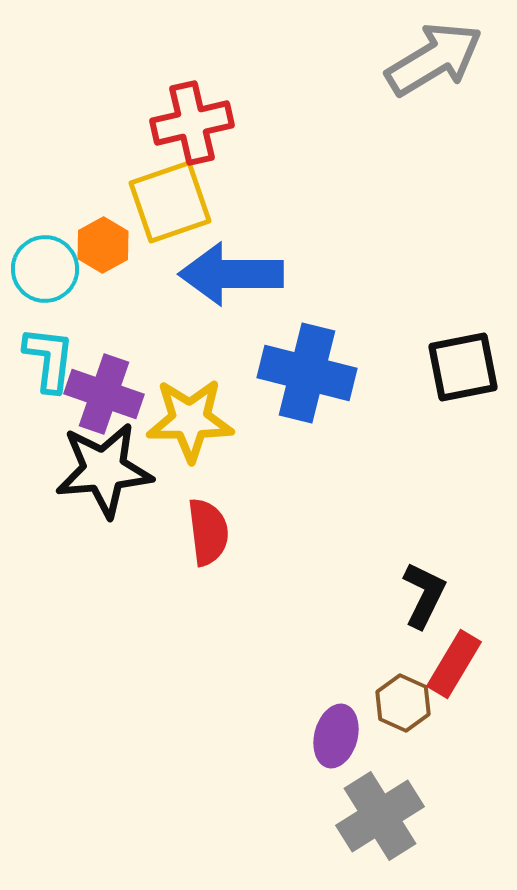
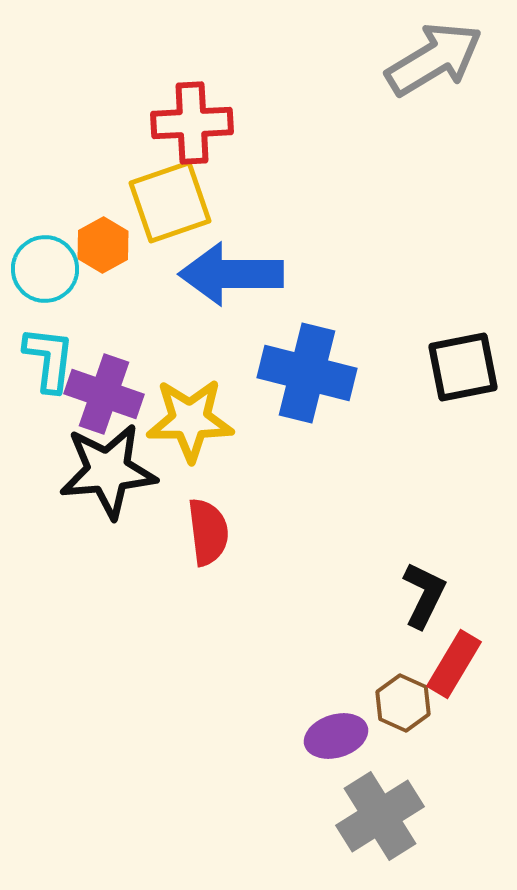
red cross: rotated 10 degrees clockwise
black star: moved 4 px right, 1 px down
purple ellipse: rotated 58 degrees clockwise
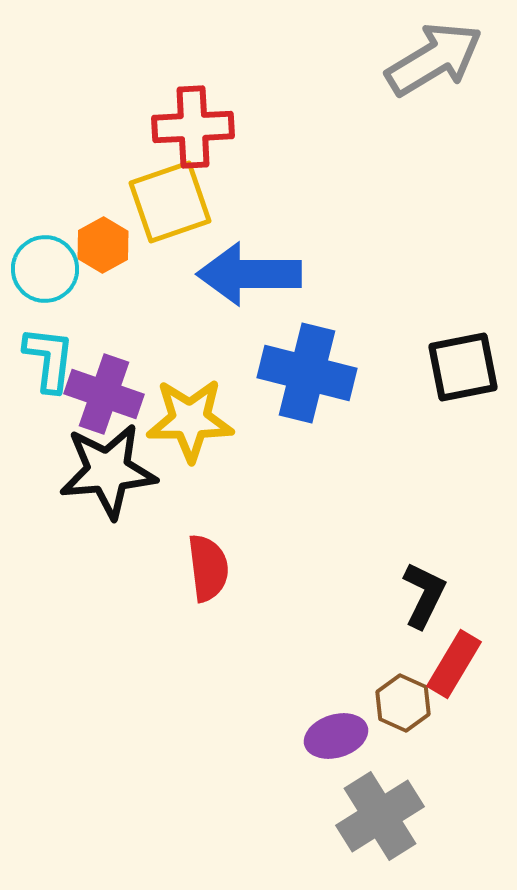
red cross: moved 1 px right, 4 px down
blue arrow: moved 18 px right
red semicircle: moved 36 px down
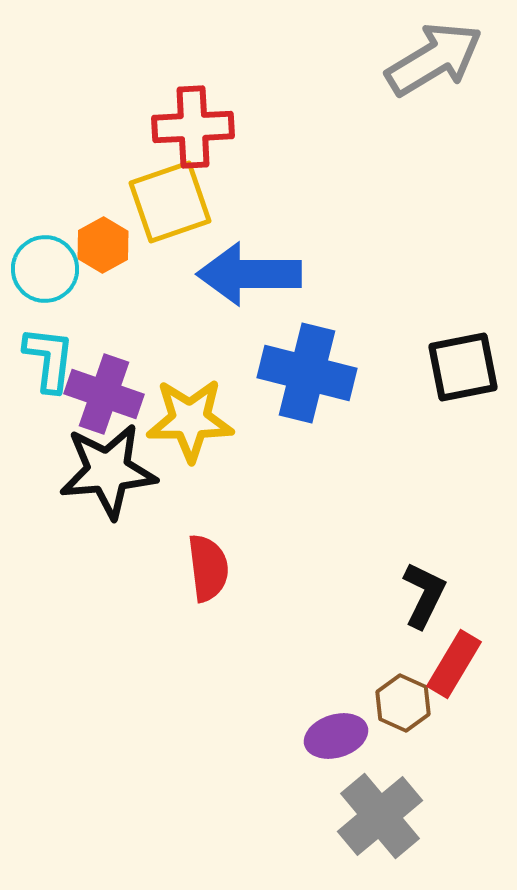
gray cross: rotated 8 degrees counterclockwise
